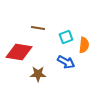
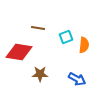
blue arrow: moved 11 px right, 17 px down
brown star: moved 2 px right
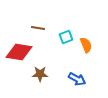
orange semicircle: moved 2 px right; rotated 28 degrees counterclockwise
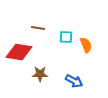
cyan square: rotated 24 degrees clockwise
blue arrow: moved 3 px left, 2 px down
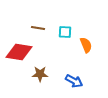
cyan square: moved 1 px left, 5 px up
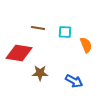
red diamond: moved 1 px down
brown star: moved 1 px up
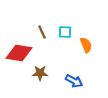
brown line: moved 4 px right, 4 px down; rotated 56 degrees clockwise
